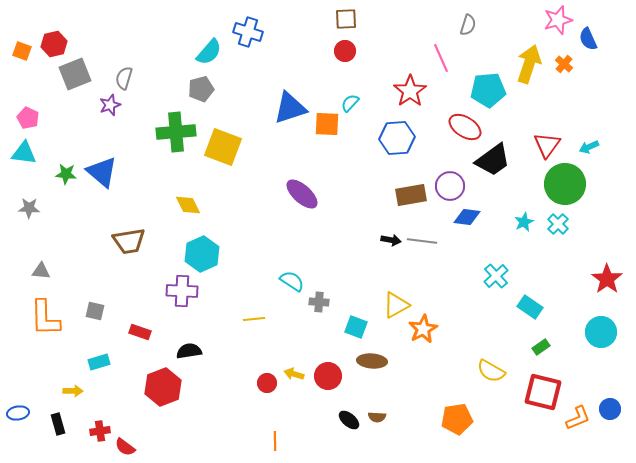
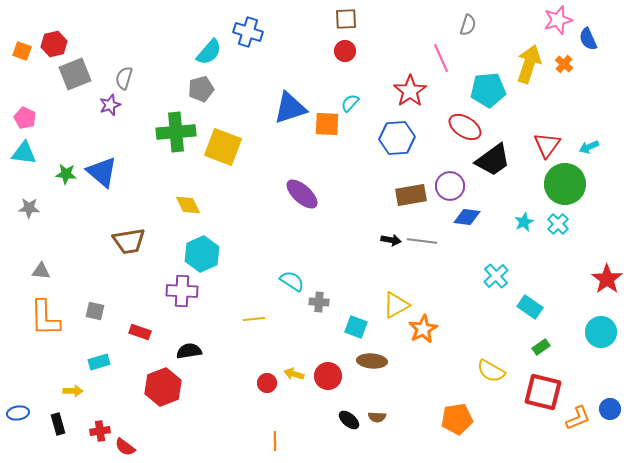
pink pentagon at (28, 118): moved 3 px left
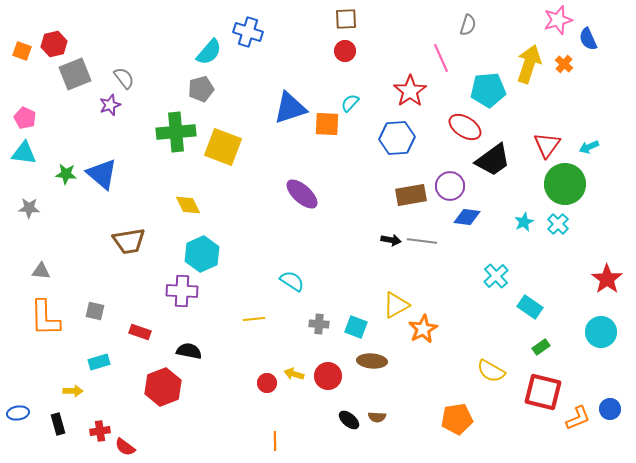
gray semicircle at (124, 78): rotated 125 degrees clockwise
blue triangle at (102, 172): moved 2 px down
gray cross at (319, 302): moved 22 px down
black semicircle at (189, 351): rotated 20 degrees clockwise
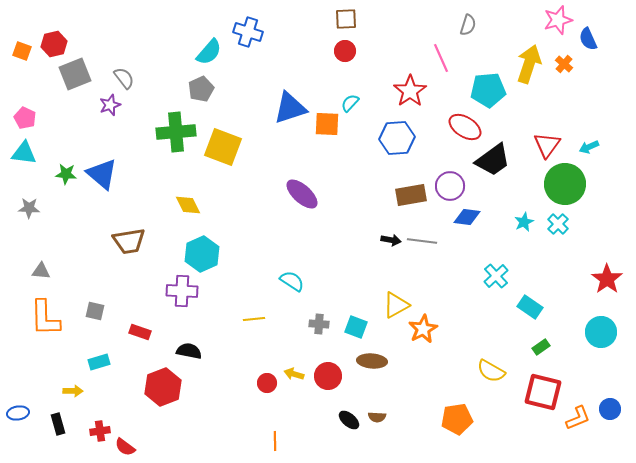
gray pentagon at (201, 89): rotated 10 degrees counterclockwise
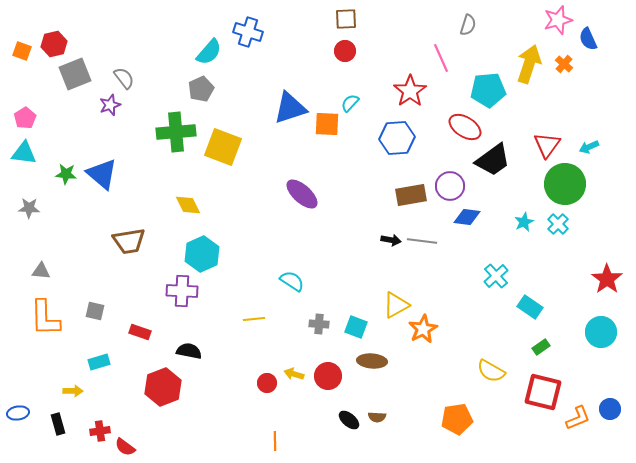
pink pentagon at (25, 118): rotated 15 degrees clockwise
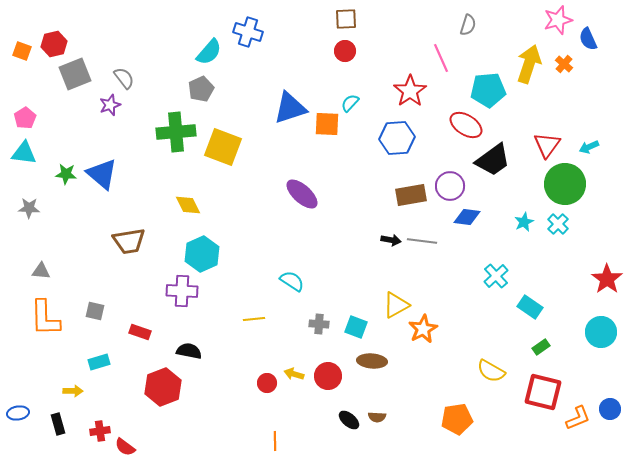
red ellipse at (465, 127): moved 1 px right, 2 px up
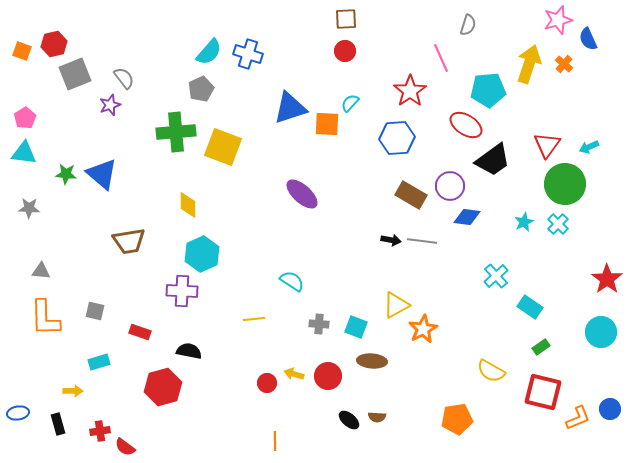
blue cross at (248, 32): moved 22 px down
brown rectangle at (411, 195): rotated 40 degrees clockwise
yellow diamond at (188, 205): rotated 28 degrees clockwise
red hexagon at (163, 387): rotated 6 degrees clockwise
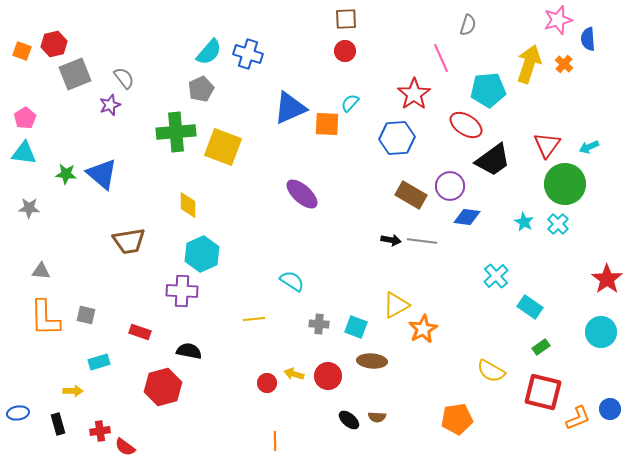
blue semicircle at (588, 39): rotated 20 degrees clockwise
red star at (410, 91): moved 4 px right, 3 px down
blue triangle at (290, 108): rotated 6 degrees counterclockwise
cyan star at (524, 222): rotated 18 degrees counterclockwise
gray square at (95, 311): moved 9 px left, 4 px down
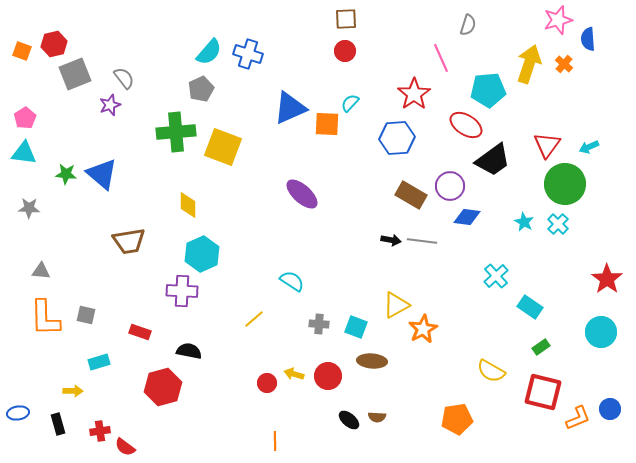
yellow line at (254, 319): rotated 35 degrees counterclockwise
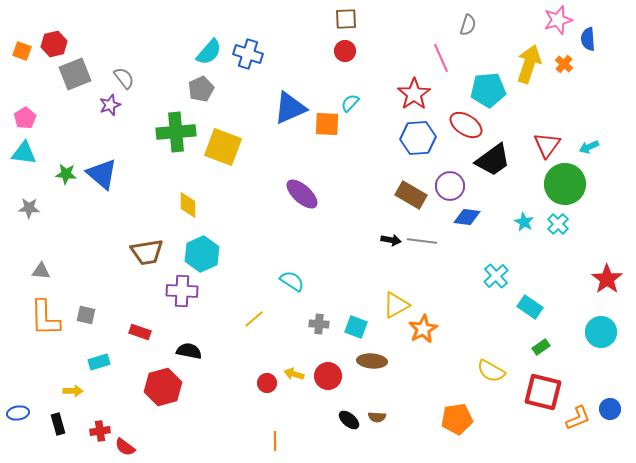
blue hexagon at (397, 138): moved 21 px right
brown trapezoid at (129, 241): moved 18 px right, 11 px down
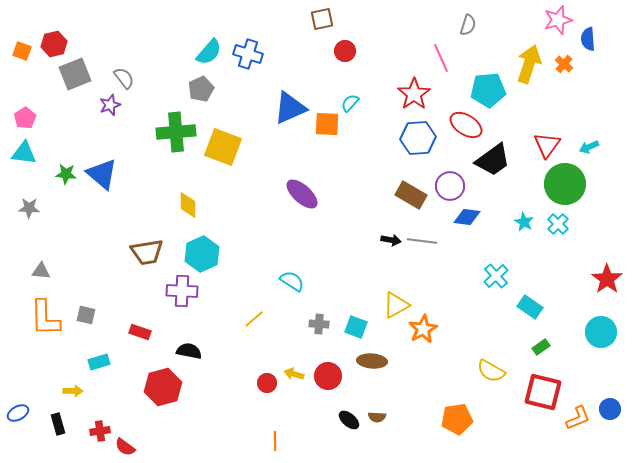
brown square at (346, 19): moved 24 px left; rotated 10 degrees counterclockwise
blue ellipse at (18, 413): rotated 20 degrees counterclockwise
